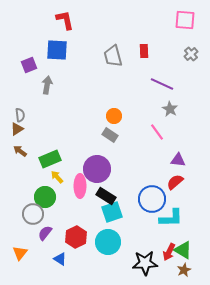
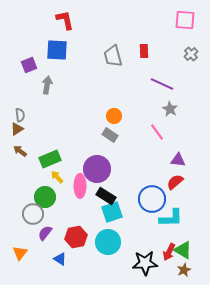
red hexagon: rotated 15 degrees clockwise
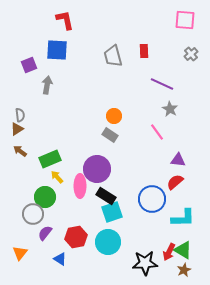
cyan L-shape: moved 12 px right
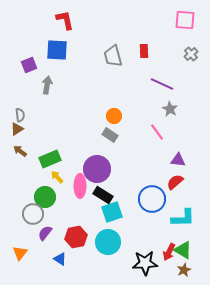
black rectangle: moved 3 px left, 1 px up
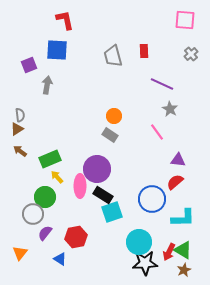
cyan circle: moved 31 px right
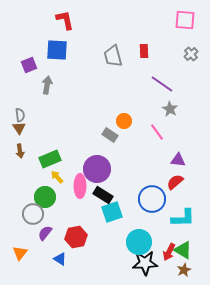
purple line: rotated 10 degrees clockwise
orange circle: moved 10 px right, 5 px down
brown triangle: moved 2 px right, 1 px up; rotated 32 degrees counterclockwise
brown arrow: rotated 136 degrees counterclockwise
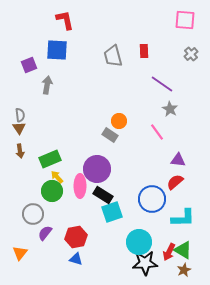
orange circle: moved 5 px left
green circle: moved 7 px right, 6 px up
blue triangle: moved 16 px right; rotated 16 degrees counterclockwise
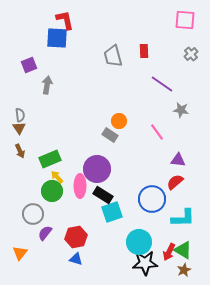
blue square: moved 12 px up
gray star: moved 11 px right, 1 px down; rotated 21 degrees counterclockwise
brown arrow: rotated 16 degrees counterclockwise
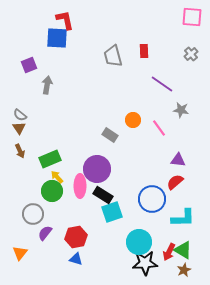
pink square: moved 7 px right, 3 px up
gray semicircle: rotated 136 degrees clockwise
orange circle: moved 14 px right, 1 px up
pink line: moved 2 px right, 4 px up
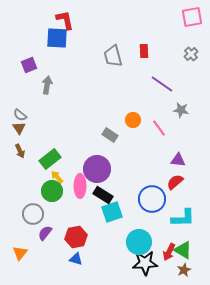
pink square: rotated 15 degrees counterclockwise
green rectangle: rotated 15 degrees counterclockwise
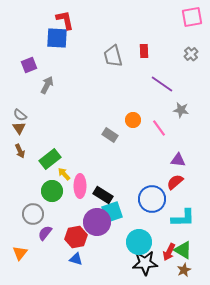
gray arrow: rotated 18 degrees clockwise
purple circle: moved 53 px down
yellow arrow: moved 7 px right, 3 px up
